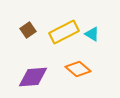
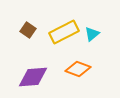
brown square: rotated 21 degrees counterclockwise
cyan triangle: rotated 49 degrees clockwise
orange diamond: rotated 20 degrees counterclockwise
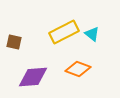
brown square: moved 14 px left, 12 px down; rotated 21 degrees counterclockwise
cyan triangle: rotated 42 degrees counterclockwise
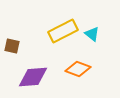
yellow rectangle: moved 1 px left, 1 px up
brown square: moved 2 px left, 4 px down
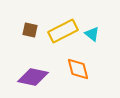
brown square: moved 18 px right, 16 px up
orange diamond: rotated 55 degrees clockwise
purple diamond: rotated 16 degrees clockwise
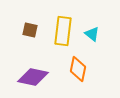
yellow rectangle: rotated 56 degrees counterclockwise
orange diamond: rotated 25 degrees clockwise
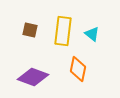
purple diamond: rotated 8 degrees clockwise
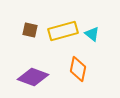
yellow rectangle: rotated 68 degrees clockwise
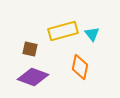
brown square: moved 19 px down
cyan triangle: rotated 14 degrees clockwise
orange diamond: moved 2 px right, 2 px up
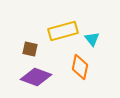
cyan triangle: moved 5 px down
purple diamond: moved 3 px right
